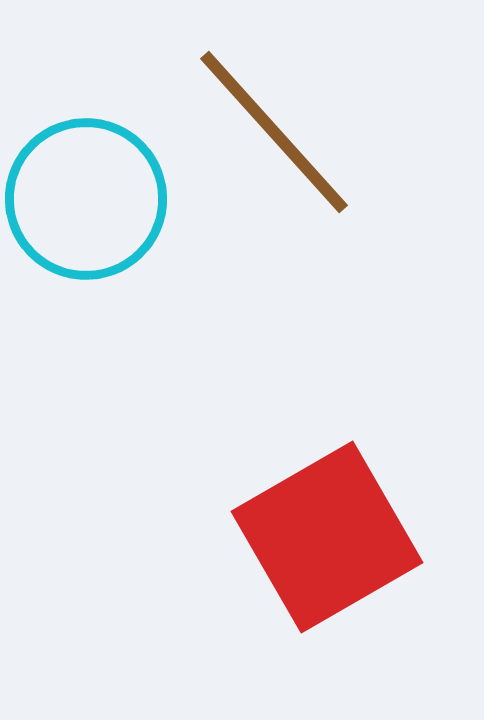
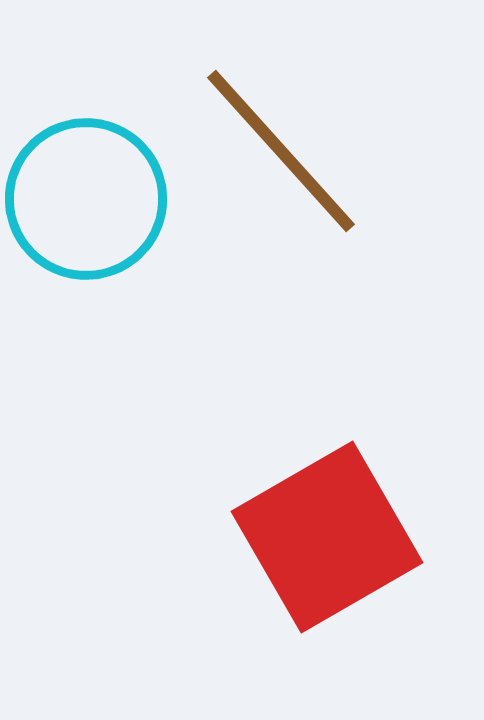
brown line: moved 7 px right, 19 px down
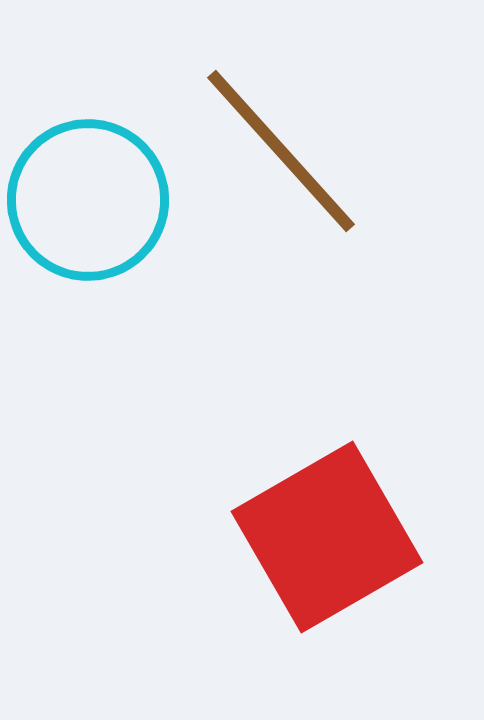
cyan circle: moved 2 px right, 1 px down
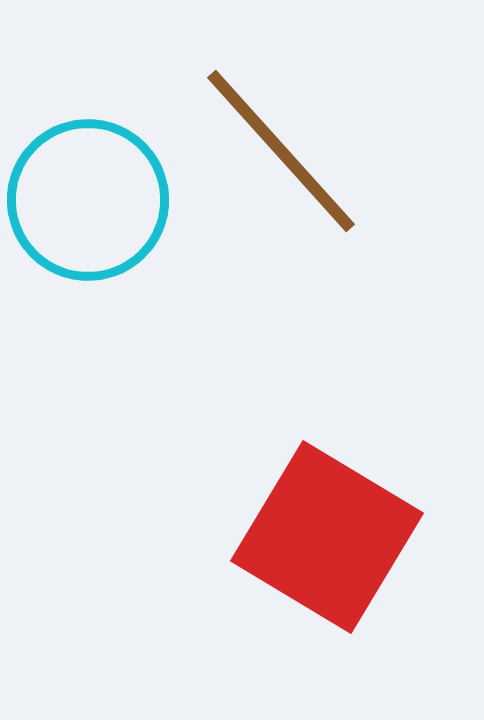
red square: rotated 29 degrees counterclockwise
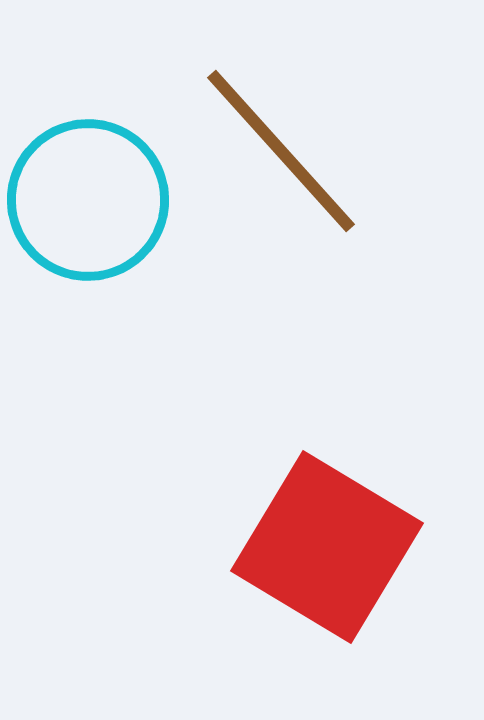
red square: moved 10 px down
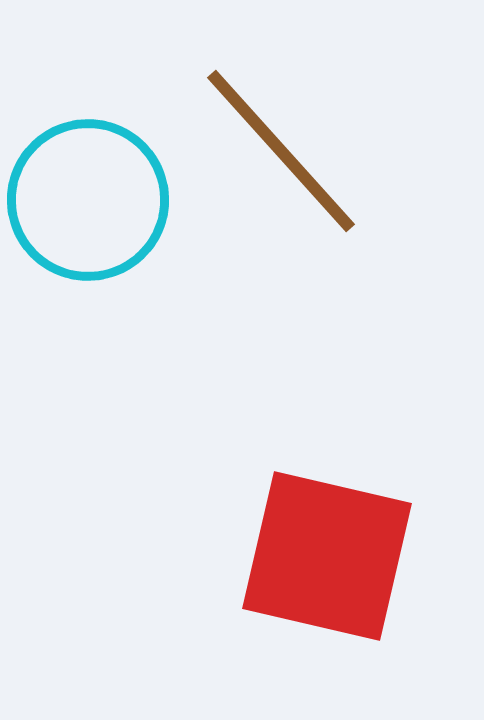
red square: moved 9 px down; rotated 18 degrees counterclockwise
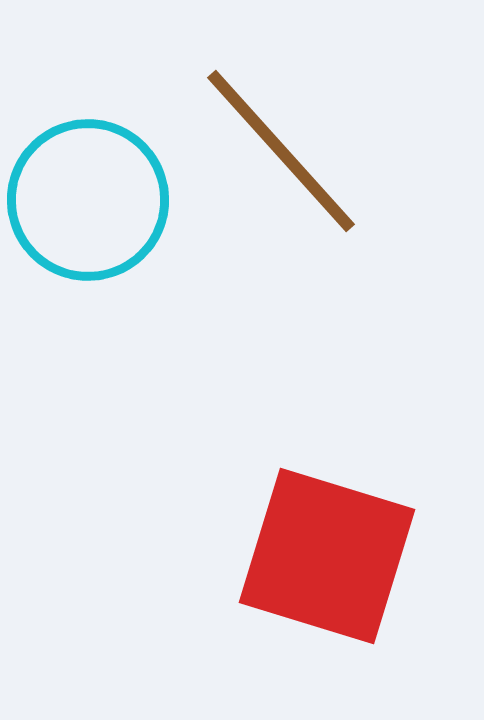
red square: rotated 4 degrees clockwise
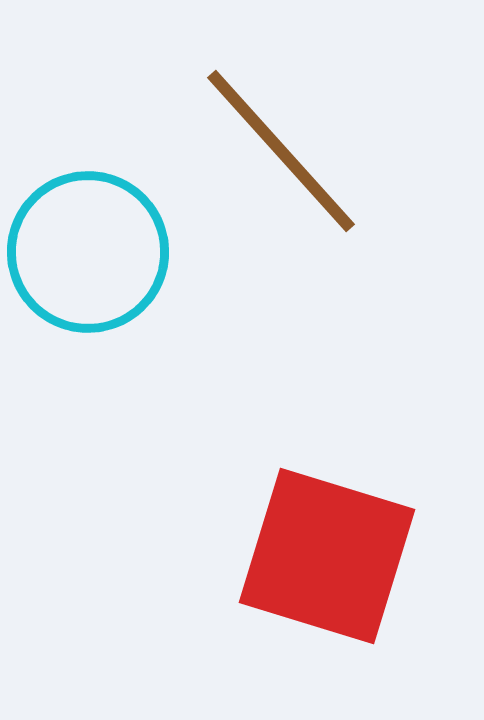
cyan circle: moved 52 px down
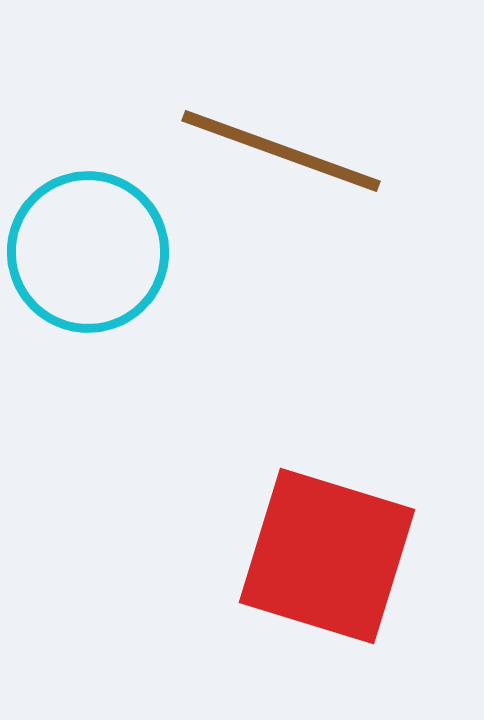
brown line: rotated 28 degrees counterclockwise
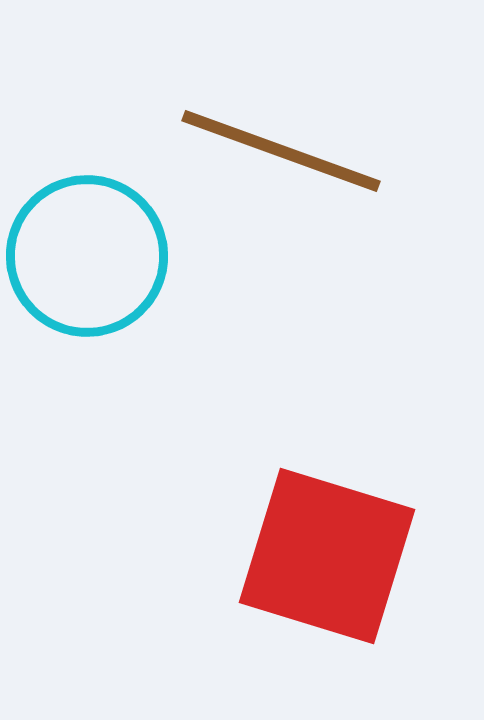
cyan circle: moved 1 px left, 4 px down
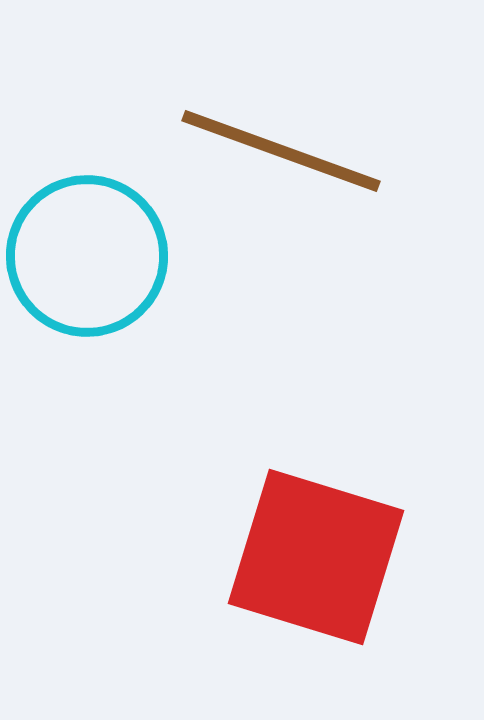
red square: moved 11 px left, 1 px down
